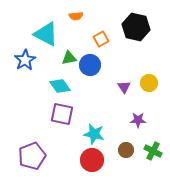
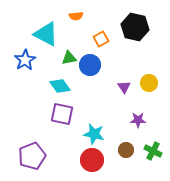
black hexagon: moved 1 px left
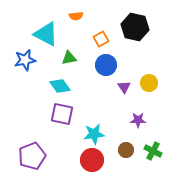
blue star: rotated 20 degrees clockwise
blue circle: moved 16 px right
cyan star: rotated 20 degrees counterclockwise
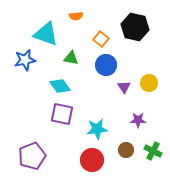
cyan triangle: rotated 8 degrees counterclockwise
orange square: rotated 21 degrees counterclockwise
green triangle: moved 2 px right; rotated 21 degrees clockwise
cyan star: moved 3 px right, 5 px up
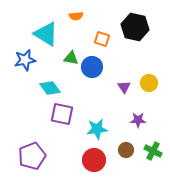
cyan triangle: rotated 12 degrees clockwise
orange square: moved 1 px right; rotated 21 degrees counterclockwise
blue circle: moved 14 px left, 2 px down
cyan diamond: moved 10 px left, 2 px down
red circle: moved 2 px right
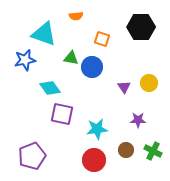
black hexagon: moved 6 px right; rotated 12 degrees counterclockwise
cyan triangle: moved 2 px left; rotated 12 degrees counterclockwise
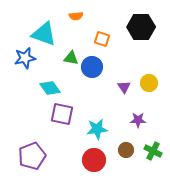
blue star: moved 2 px up
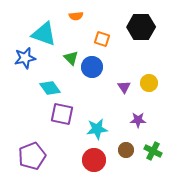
green triangle: rotated 35 degrees clockwise
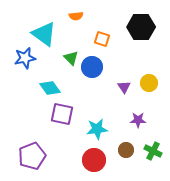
cyan triangle: rotated 16 degrees clockwise
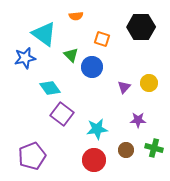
green triangle: moved 3 px up
purple triangle: rotated 16 degrees clockwise
purple square: rotated 25 degrees clockwise
green cross: moved 1 px right, 3 px up; rotated 12 degrees counterclockwise
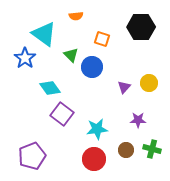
blue star: rotated 25 degrees counterclockwise
green cross: moved 2 px left, 1 px down
red circle: moved 1 px up
